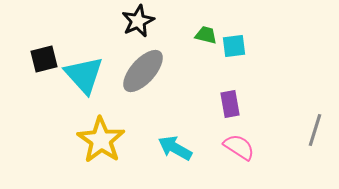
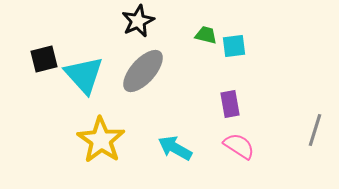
pink semicircle: moved 1 px up
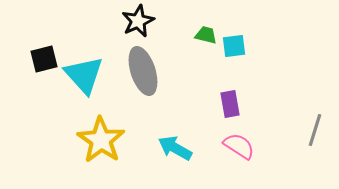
gray ellipse: rotated 60 degrees counterclockwise
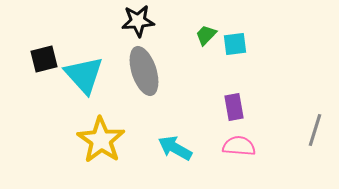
black star: rotated 20 degrees clockwise
green trapezoid: rotated 60 degrees counterclockwise
cyan square: moved 1 px right, 2 px up
gray ellipse: moved 1 px right
purple rectangle: moved 4 px right, 3 px down
pink semicircle: rotated 28 degrees counterclockwise
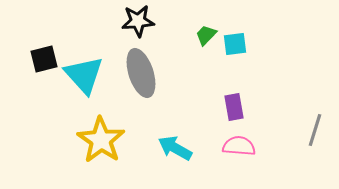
gray ellipse: moved 3 px left, 2 px down
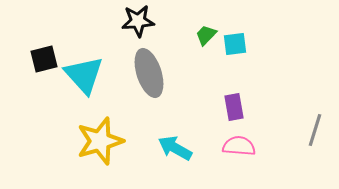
gray ellipse: moved 8 px right
yellow star: moved 1 px left, 1 px down; rotated 21 degrees clockwise
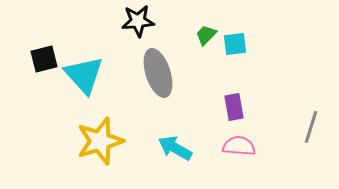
gray ellipse: moved 9 px right
gray line: moved 4 px left, 3 px up
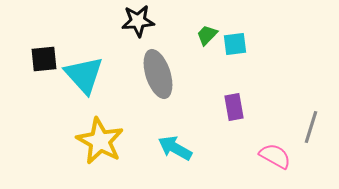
green trapezoid: moved 1 px right
black square: rotated 8 degrees clockwise
gray ellipse: moved 1 px down
yellow star: rotated 27 degrees counterclockwise
pink semicircle: moved 36 px right, 10 px down; rotated 24 degrees clockwise
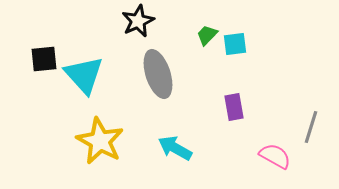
black star: rotated 20 degrees counterclockwise
